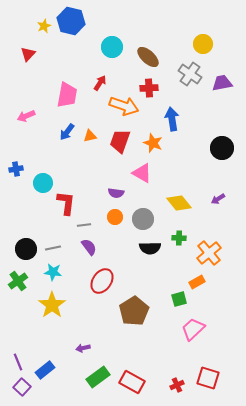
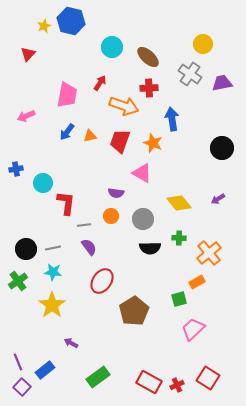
orange circle at (115, 217): moved 4 px left, 1 px up
purple arrow at (83, 348): moved 12 px left, 5 px up; rotated 40 degrees clockwise
red square at (208, 378): rotated 15 degrees clockwise
red rectangle at (132, 382): moved 17 px right
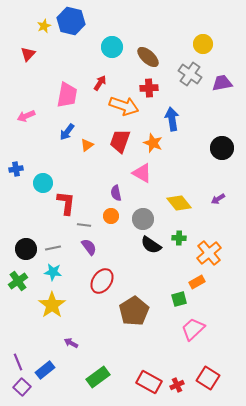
orange triangle at (90, 136): moved 3 px left, 9 px down; rotated 24 degrees counterclockwise
purple semicircle at (116, 193): rotated 70 degrees clockwise
gray line at (84, 225): rotated 16 degrees clockwise
black semicircle at (150, 248): moved 1 px right, 3 px up; rotated 35 degrees clockwise
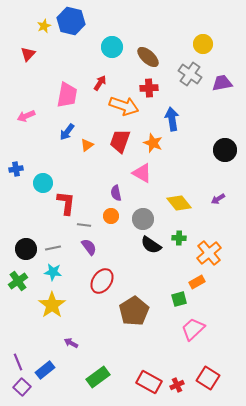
black circle at (222, 148): moved 3 px right, 2 px down
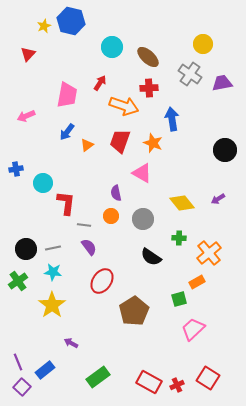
yellow diamond at (179, 203): moved 3 px right
black semicircle at (151, 245): moved 12 px down
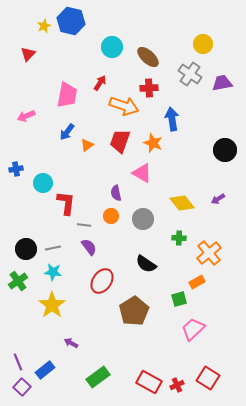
black semicircle at (151, 257): moved 5 px left, 7 px down
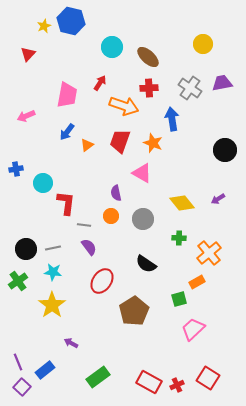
gray cross at (190, 74): moved 14 px down
